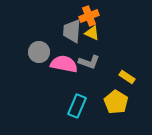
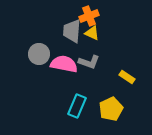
gray circle: moved 2 px down
yellow pentagon: moved 5 px left, 7 px down; rotated 15 degrees clockwise
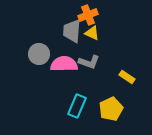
orange cross: moved 1 px left, 1 px up
pink semicircle: rotated 12 degrees counterclockwise
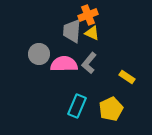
gray L-shape: moved 1 px down; rotated 110 degrees clockwise
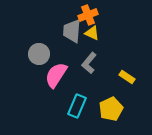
pink semicircle: moved 8 px left, 11 px down; rotated 56 degrees counterclockwise
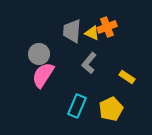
orange cross: moved 19 px right, 12 px down
pink semicircle: moved 13 px left
